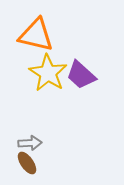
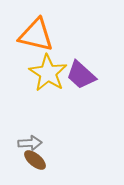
brown ellipse: moved 8 px right, 3 px up; rotated 15 degrees counterclockwise
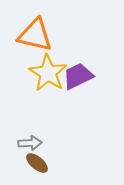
orange triangle: moved 1 px left
purple trapezoid: moved 3 px left, 1 px down; rotated 112 degrees clockwise
brown ellipse: moved 2 px right, 3 px down
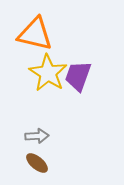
orange triangle: moved 1 px up
purple trapezoid: rotated 44 degrees counterclockwise
gray arrow: moved 7 px right, 7 px up
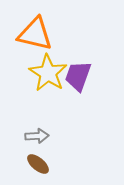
brown ellipse: moved 1 px right, 1 px down
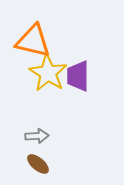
orange triangle: moved 2 px left, 7 px down
purple trapezoid: rotated 20 degrees counterclockwise
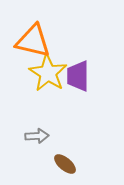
brown ellipse: moved 27 px right
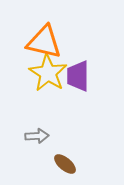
orange triangle: moved 11 px right, 1 px down
